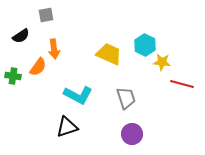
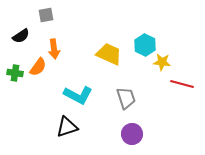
green cross: moved 2 px right, 3 px up
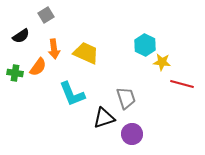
gray square: rotated 21 degrees counterclockwise
yellow trapezoid: moved 23 px left, 1 px up
cyan L-shape: moved 6 px left, 1 px up; rotated 40 degrees clockwise
black triangle: moved 37 px right, 9 px up
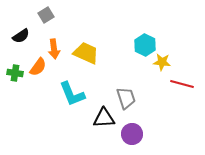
black triangle: rotated 15 degrees clockwise
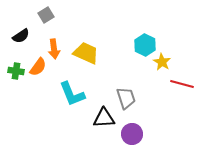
yellow star: rotated 24 degrees clockwise
green cross: moved 1 px right, 2 px up
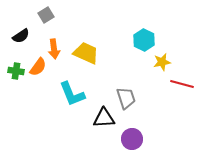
cyan hexagon: moved 1 px left, 5 px up
yellow star: rotated 30 degrees clockwise
purple circle: moved 5 px down
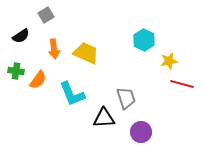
yellow star: moved 7 px right, 1 px up
orange semicircle: moved 13 px down
purple circle: moved 9 px right, 7 px up
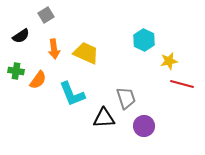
purple circle: moved 3 px right, 6 px up
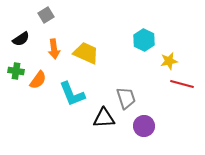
black semicircle: moved 3 px down
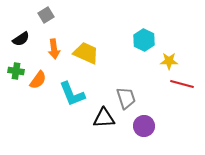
yellow star: rotated 12 degrees clockwise
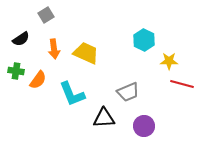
gray trapezoid: moved 2 px right, 6 px up; rotated 85 degrees clockwise
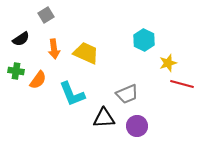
yellow star: moved 1 px left, 2 px down; rotated 18 degrees counterclockwise
gray trapezoid: moved 1 px left, 2 px down
purple circle: moved 7 px left
